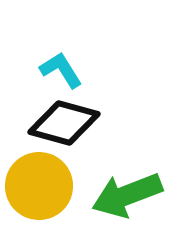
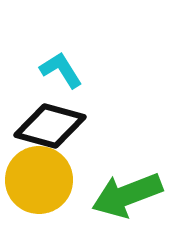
black diamond: moved 14 px left, 3 px down
yellow circle: moved 6 px up
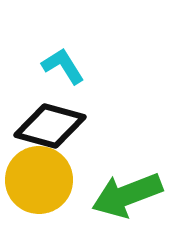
cyan L-shape: moved 2 px right, 4 px up
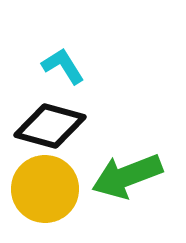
yellow circle: moved 6 px right, 9 px down
green arrow: moved 19 px up
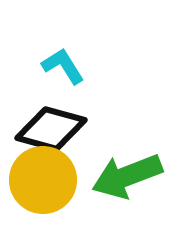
black diamond: moved 1 px right, 3 px down
yellow circle: moved 2 px left, 9 px up
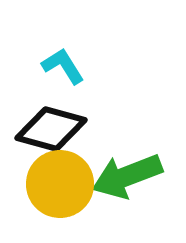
yellow circle: moved 17 px right, 4 px down
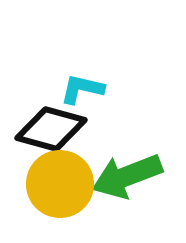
cyan L-shape: moved 19 px right, 23 px down; rotated 45 degrees counterclockwise
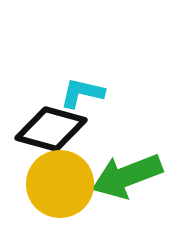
cyan L-shape: moved 4 px down
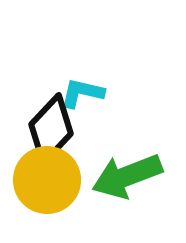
black diamond: rotated 62 degrees counterclockwise
yellow circle: moved 13 px left, 4 px up
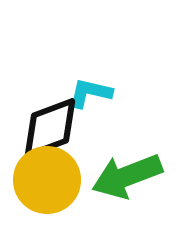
cyan L-shape: moved 8 px right
black diamond: moved 1 px left, 1 px up; rotated 26 degrees clockwise
